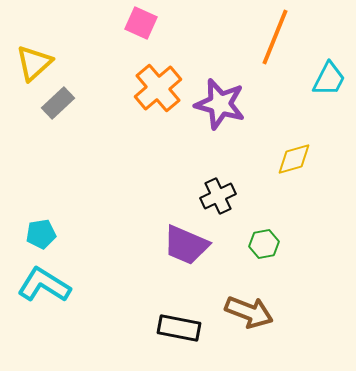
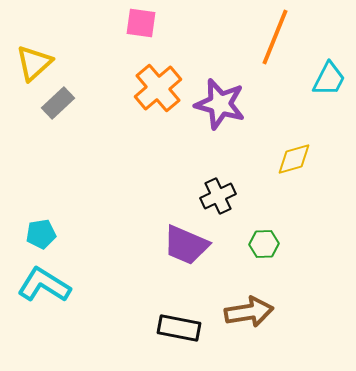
pink square: rotated 16 degrees counterclockwise
green hexagon: rotated 8 degrees clockwise
brown arrow: rotated 30 degrees counterclockwise
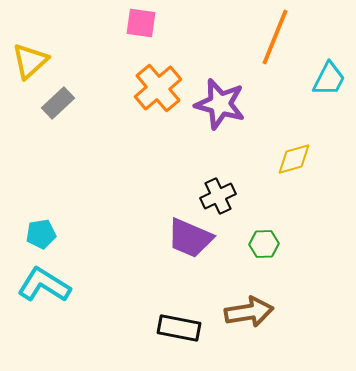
yellow triangle: moved 4 px left, 2 px up
purple trapezoid: moved 4 px right, 7 px up
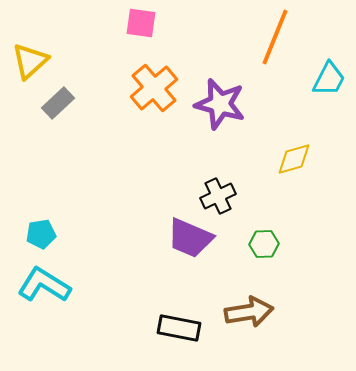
orange cross: moved 4 px left
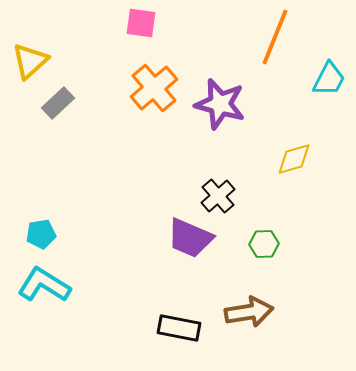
black cross: rotated 16 degrees counterclockwise
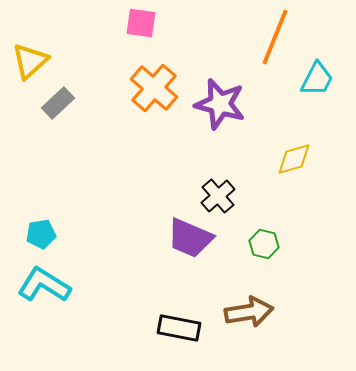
cyan trapezoid: moved 12 px left
orange cross: rotated 9 degrees counterclockwise
green hexagon: rotated 16 degrees clockwise
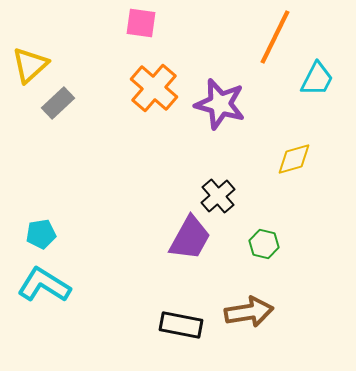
orange line: rotated 4 degrees clockwise
yellow triangle: moved 4 px down
purple trapezoid: rotated 84 degrees counterclockwise
black rectangle: moved 2 px right, 3 px up
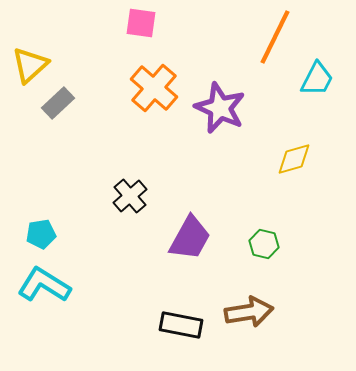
purple star: moved 4 px down; rotated 9 degrees clockwise
black cross: moved 88 px left
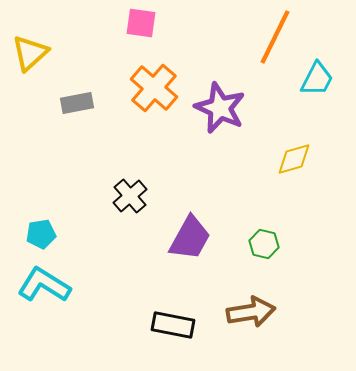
yellow triangle: moved 12 px up
gray rectangle: moved 19 px right; rotated 32 degrees clockwise
brown arrow: moved 2 px right
black rectangle: moved 8 px left
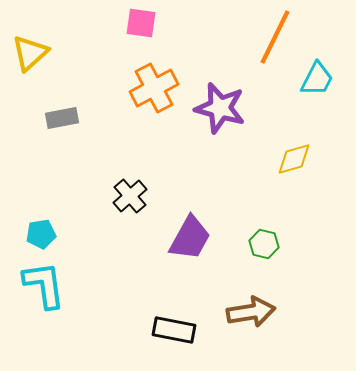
orange cross: rotated 21 degrees clockwise
gray rectangle: moved 15 px left, 15 px down
purple star: rotated 9 degrees counterclockwise
cyan L-shape: rotated 50 degrees clockwise
black rectangle: moved 1 px right, 5 px down
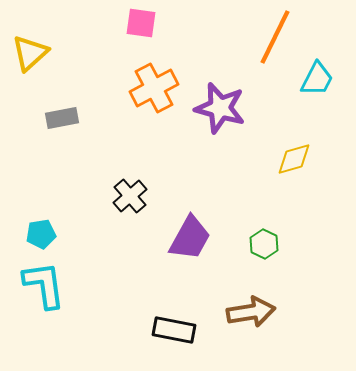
green hexagon: rotated 12 degrees clockwise
